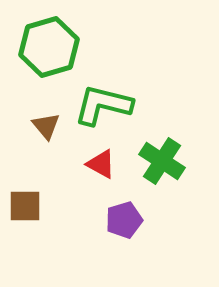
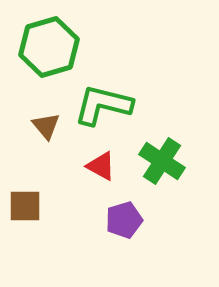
red triangle: moved 2 px down
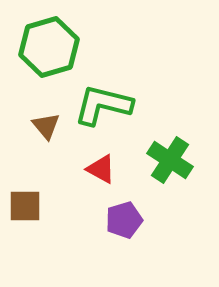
green cross: moved 8 px right, 1 px up
red triangle: moved 3 px down
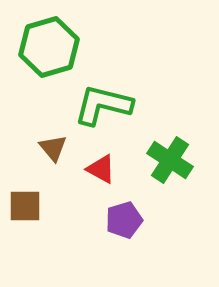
brown triangle: moved 7 px right, 22 px down
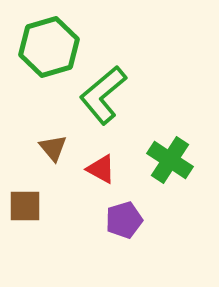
green L-shape: moved 10 px up; rotated 54 degrees counterclockwise
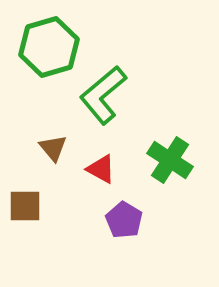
purple pentagon: rotated 24 degrees counterclockwise
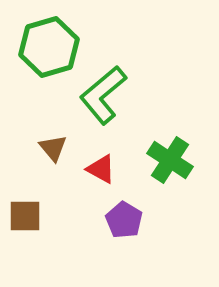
brown square: moved 10 px down
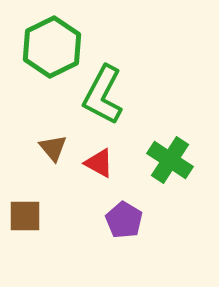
green hexagon: moved 3 px right; rotated 10 degrees counterclockwise
green L-shape: rotated 22 degrees counterclockwise
red triangle: moved 2 px left, 6 px up
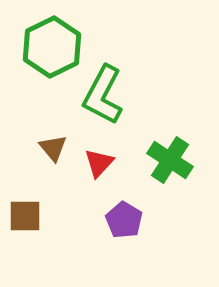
red triangle: rotated 44 degrees clockwise
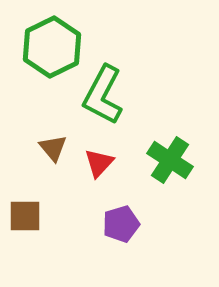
purple pentagon: moved 3 px left, 4 px down; rotated 24 degrees clockwise
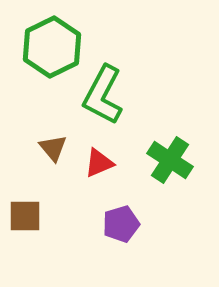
red triangle: rotated 24 degrees clockwise
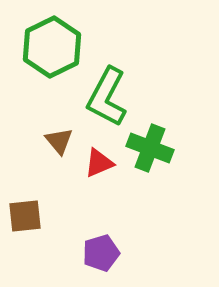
green L-shape: moved 4 px right, 2 px down
brown triangle: moved 6 px right, 7 px up
green cross: moved 20 px left, 12 px up; rotated 12 degrees counterclockwise
brown square: rotated 6 degrees counterclockwise
purple pentagon: moved 20 px left, 29 px down
